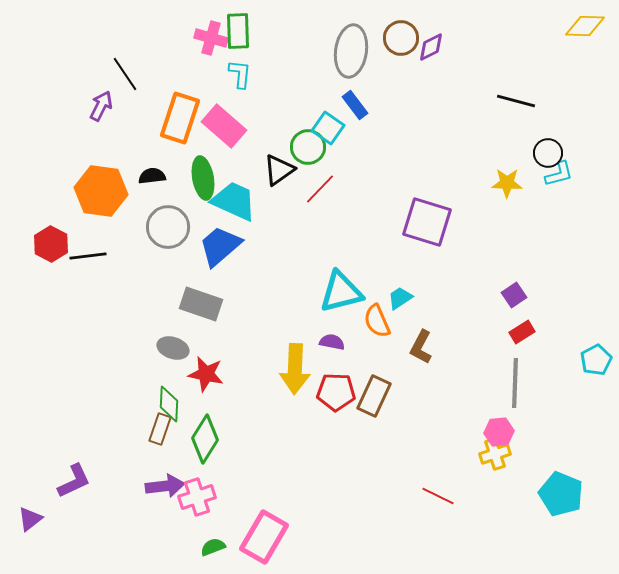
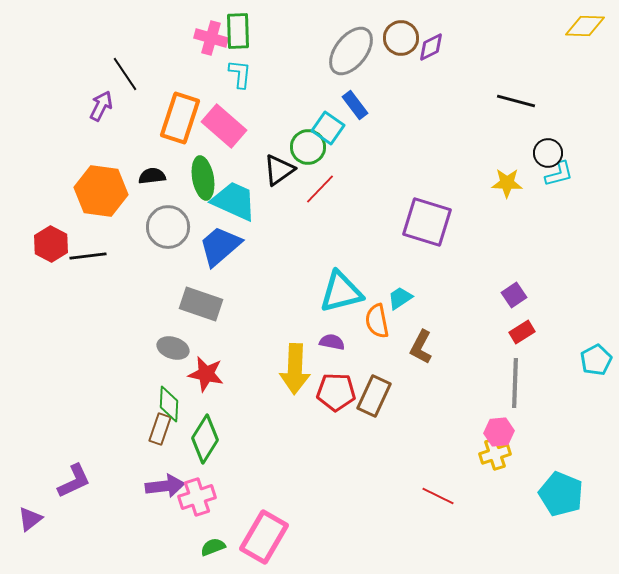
gray ellipse at (351, 51): rotated 30 degrees clockwise
orange semicircle at (377, 321): rotated 12 degrees clockwise
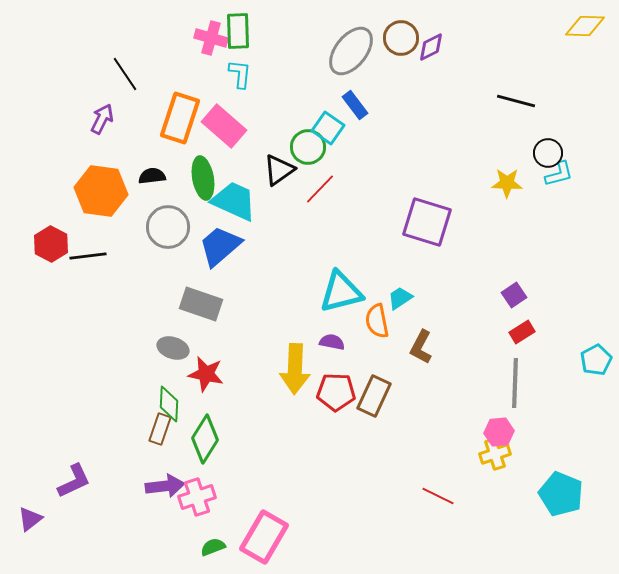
purple arrow at (101, 106): moved 1 px right, 13 px down
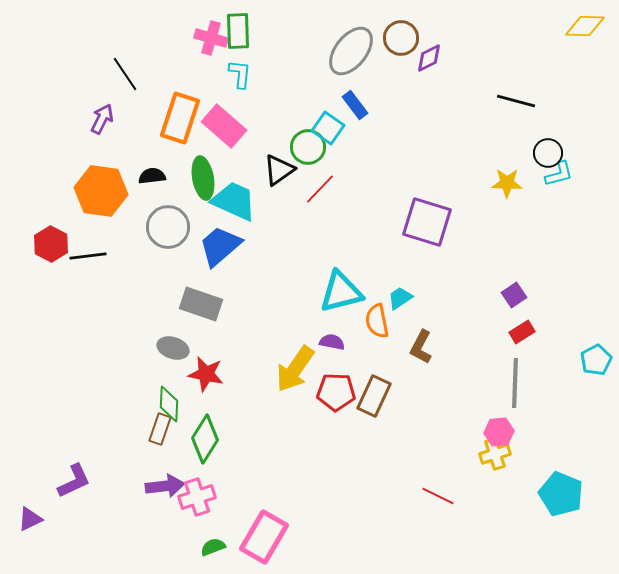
purple diamond at (431, 47): moved 2 px left, 11 px down
yellow arrow at (295, 369): rotated 33 degrees clockwise
purple triangle at (30, 519): rotated 12 degrees clockwise
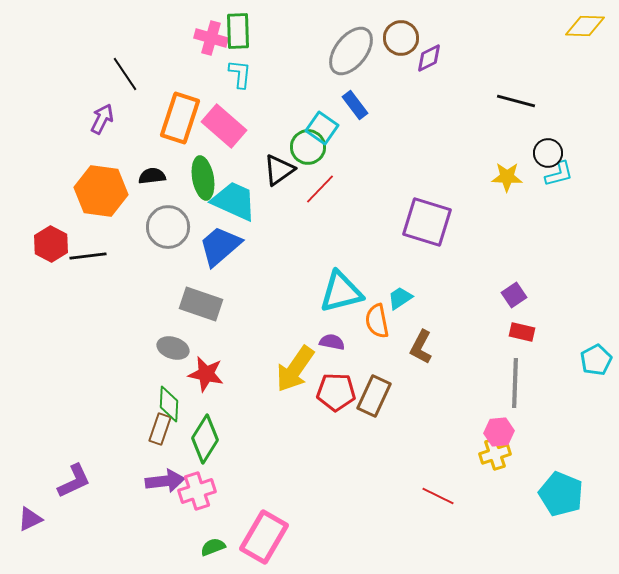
cyan square at (328, 128): moved 6 px left
yellow star at (507, 183): moved 6 px up
red rectangle at (522, 332): rotated 45 degrees clockwise
purple arrow at (165, 486): moved 5 px up
pink cross at (197, 497): moved 6 px up
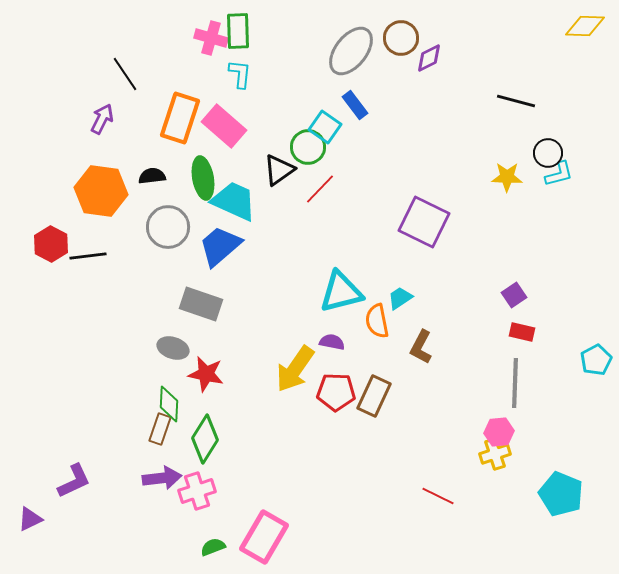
cyan square at (322, 128): moved 3 px right, 1 px up
purple square at (427, 222): moved 3 px left; rotated 9 degrees clockwise
purple arrow at (165, 481): moved 3 px left, 3 px up
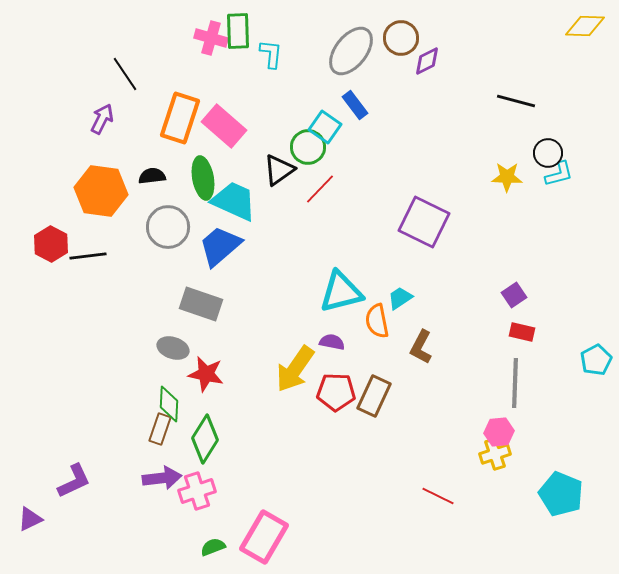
purple diamond at (429, 58): moved 2 px left, 3 px down
cyan L-shape at (240, 74): moved 31 px right, 20 px up
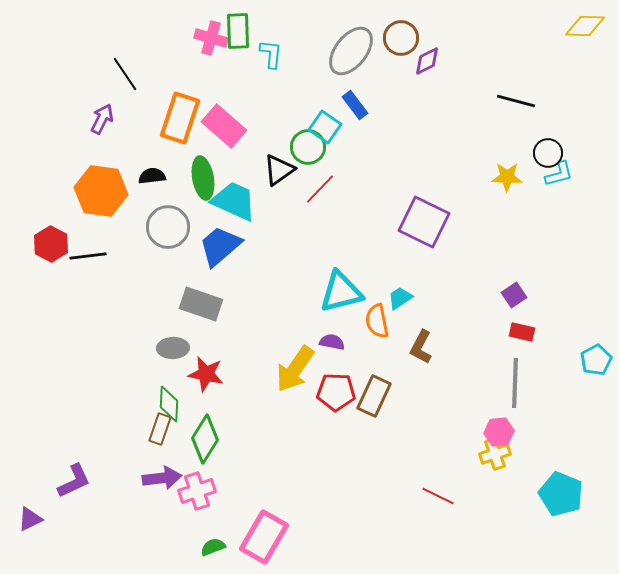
gray ellipse at (173, 348): rotated 20 degrees counterclockwise
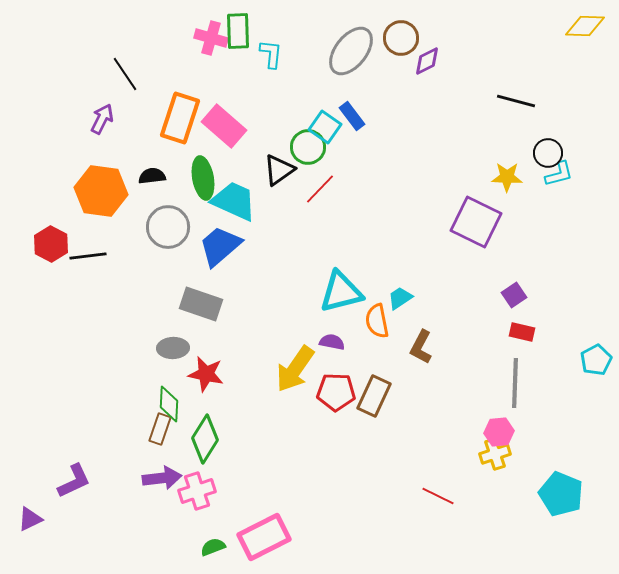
blue rectangle at (355, 105): moved 3 px left, 11 px down
purple square at (424, 222): moved 52 px right
pink rectangle at (264, 537): rotated 33 degrees clockwise
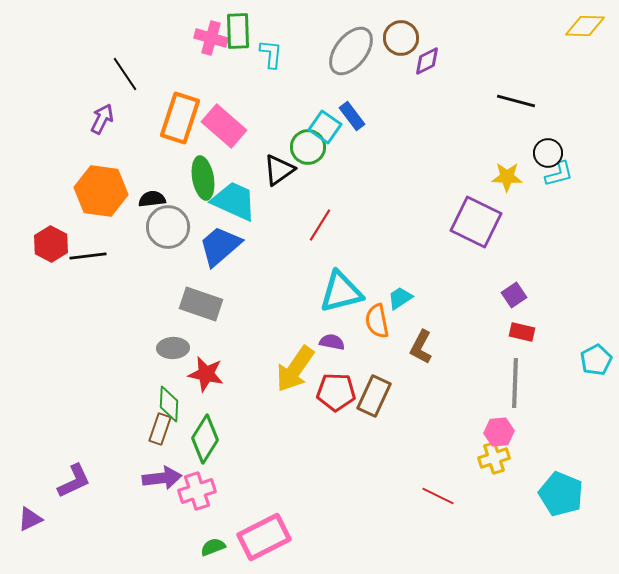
black semicircle at (152, 176): moved 23 px down
red line at (320, 189): moved 36 px down; rotated 12 degrees counterclockwise
yellow cross at (495, 454): moved 1 px left, 4 px down
